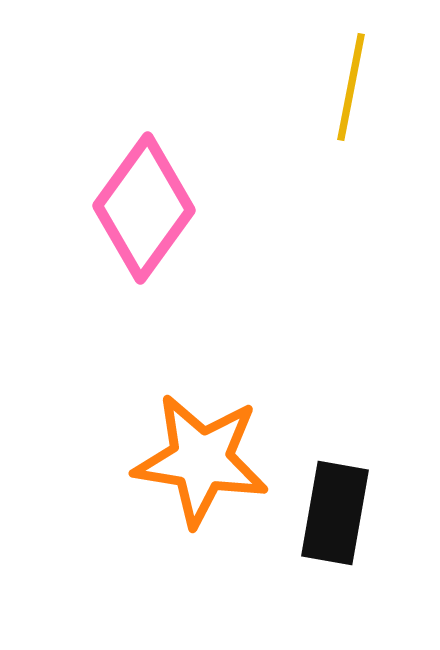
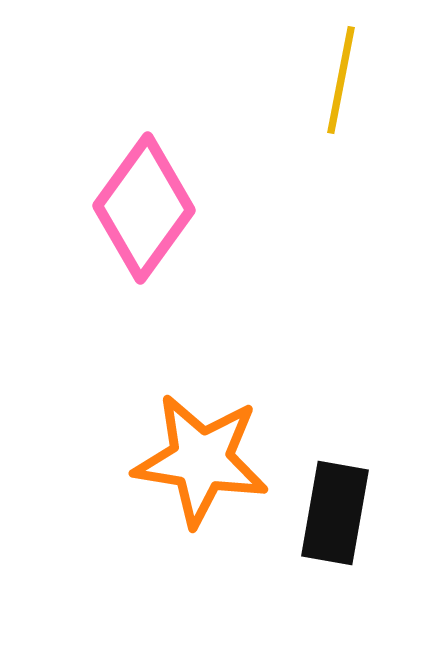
yellow line: moved 10 px left, 7 px up
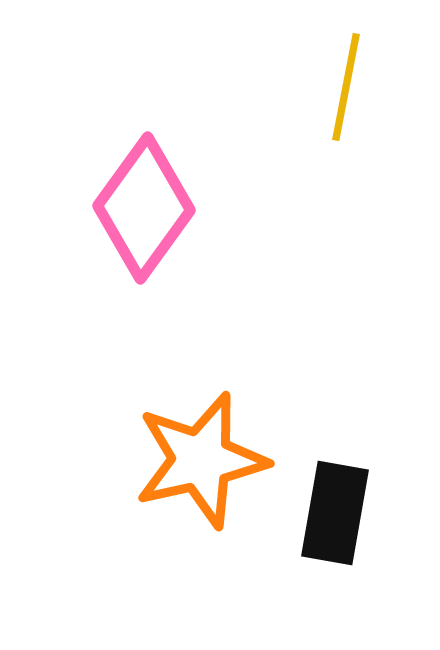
yellow line: moved 5 px right, 7 px down
orange star: rotated 22 degrees counterclockwise
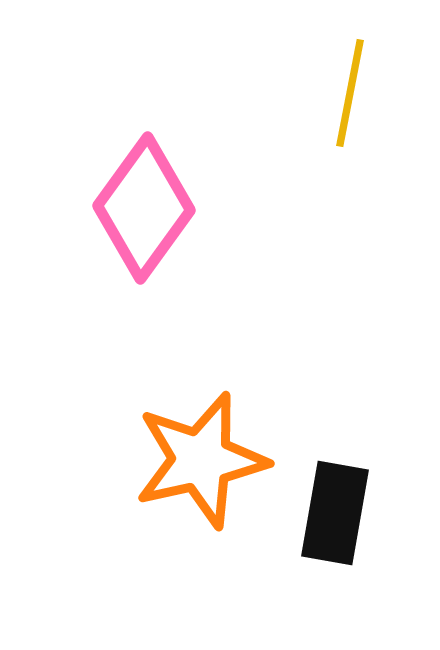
yellow line: moved 4 px right, 6 px down
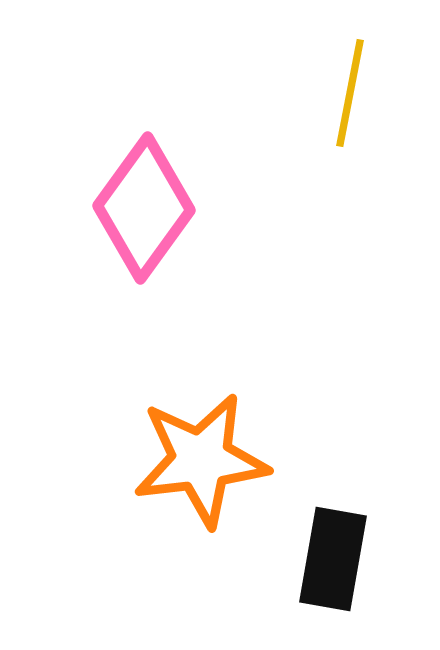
orange star: rotated 6 degrees clockwise
black rectangle: moved 2 px left, 46 px down
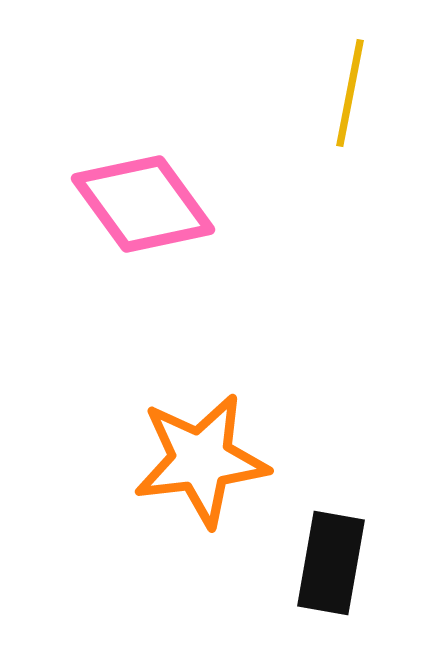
pink diamond: moved 1 px left, 4 px up; rotated 72 degrees counterclockwise
black rectangle: moved 2 px left, 4 px down
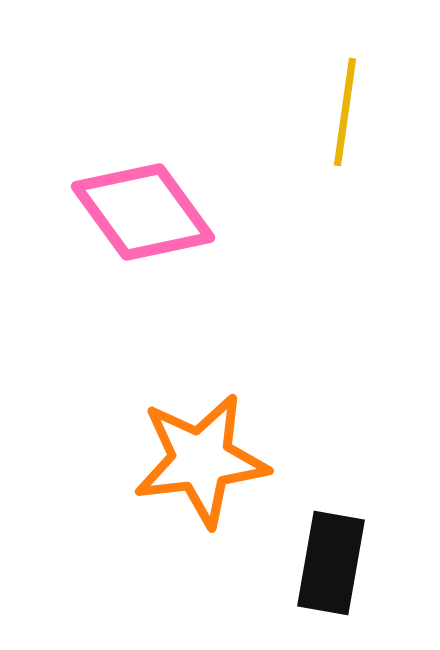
yellow line: moved 5 px left, 19 px down; rotated 3 degrees counterclockwise
pink diamond: moved 8 px down
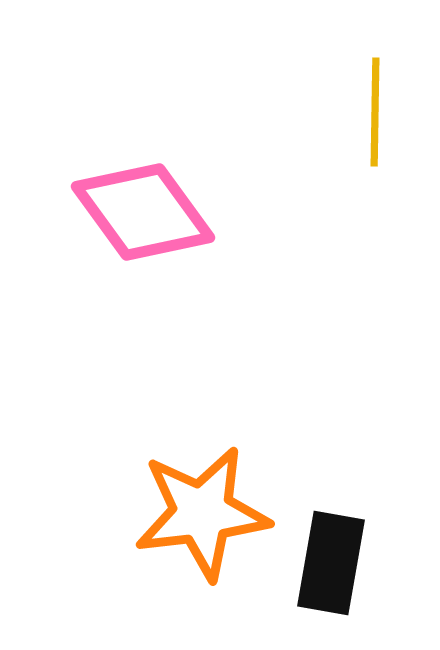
yellow line: moved 30 px right; rotated 7 degrees counterclockwise
orange star: moved 1 px right, 53 px down
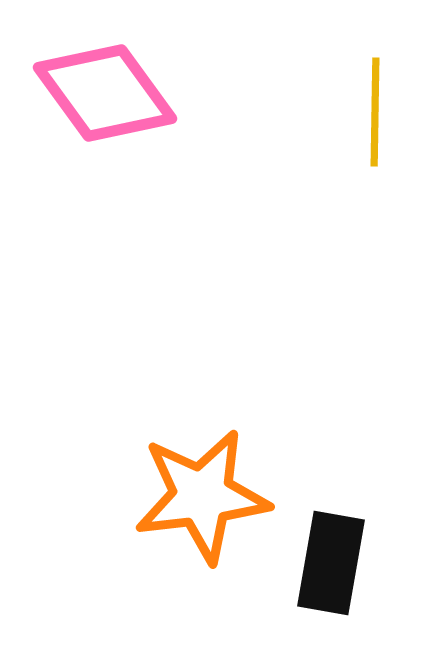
pink diamond: moved 38 px left, 119 px up
orange star: moved 17 px up
